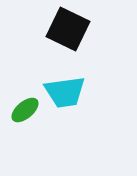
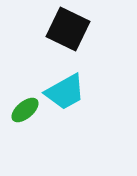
cyan trapezoid: rotated 21 degrees counterclockwise
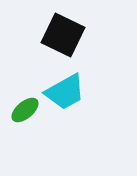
black square: moved 5 px left, 6 px down
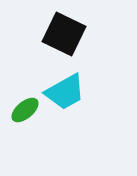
black square: moved 1 px right, 1 px up
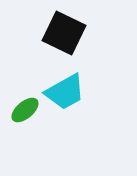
black square: moved 1 px up
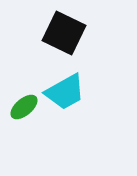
green ellipse: moved 1 px left, 3 px up
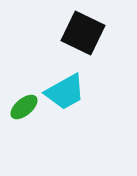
black square: moved 19 px right
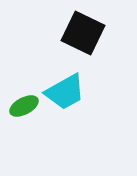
green ellipse: moved 1 px up; rotated 12 degrees clockwise
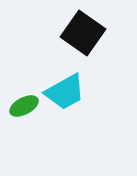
black square: rotated 9 degrees clockwise
